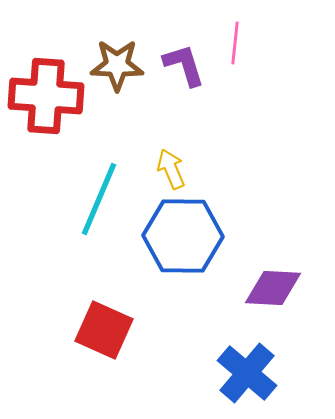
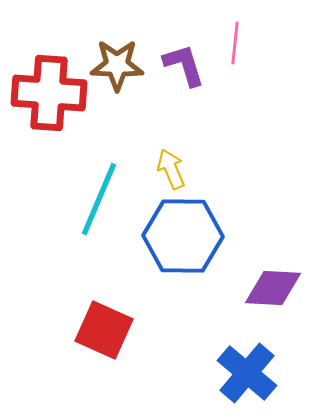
red cross: moved 3 px right, 3 px up
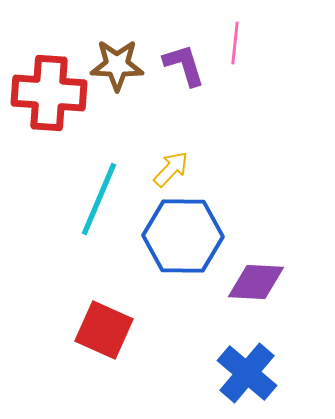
yellow arrow: rotated 66 degrees clockwise
purple diamond: moved 17 px left, 6 px up
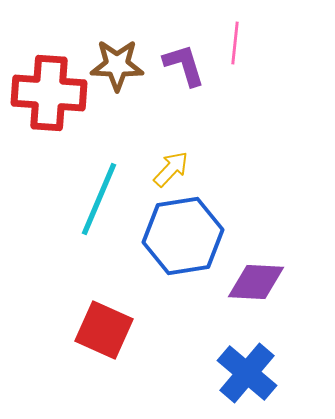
blue hexagon: rotated 10 degrees counterclockwise
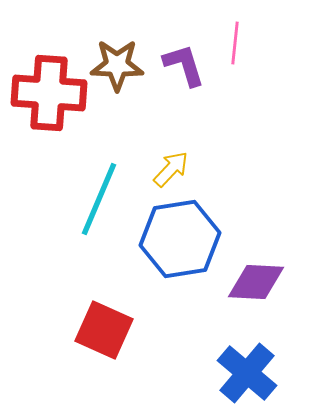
blue hexagon: moved 3 px left, 3 px down
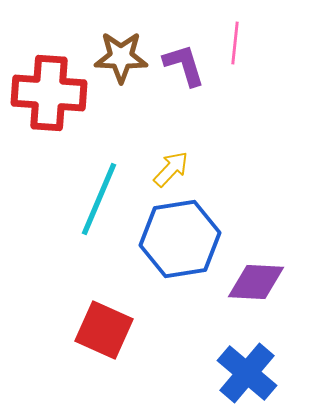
brown star: moved 4 px right, 8 px up
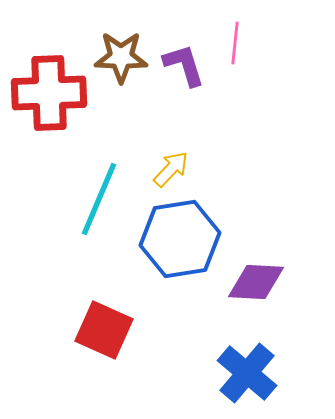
red cross: rotated 6 degrees counterclockwise
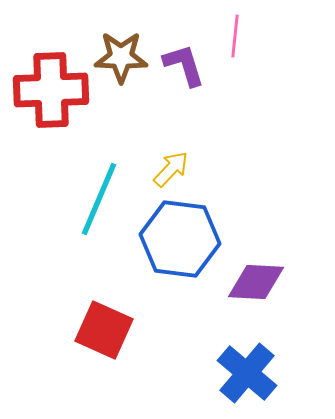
pink line: moved 7 px up
red cross: moved 2 px right, 3 px up
blue hexagon: rotated 16 degrees clockwise
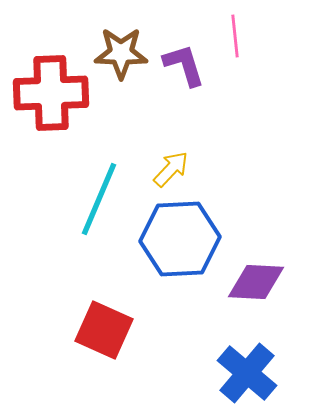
pink line: rotated 12 degrees counterclockwise
brown star: moved 4 px up
red cross: moved 3 px down
blue hexagon: rotated 10 degrees counterclockwise
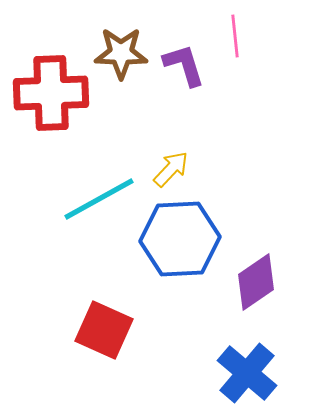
cyan line: rotated 38 degrees clockwise
purple diamond: rotated 38 degrees counterclockwise
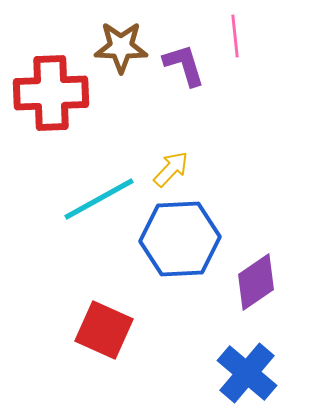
brown star: moved 6 px up
